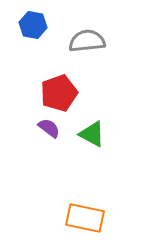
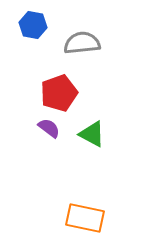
gray semicircle: moved 5 px left, 2 px down
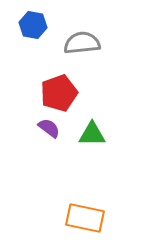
green triangle: rotated 28 degrees counterclockwise
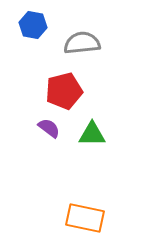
red pentagon: moved 5 px right, 2 px up; rotated 6 degrees clockwise
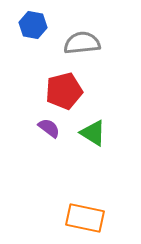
green triangle: moved 1 px right, 1 px up; rotated 32 degrees clockwise
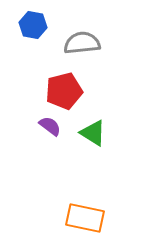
purple semicircle: moved 1 px right, 2 px up
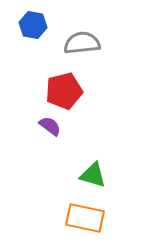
green triangle: moved 42 px down; rotated 16 degrees counterclockwise
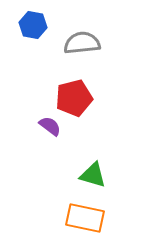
red pentagon: moved 10 px right, 7 px down
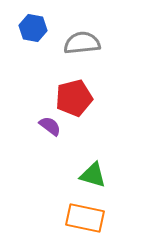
blue hexagon: moved 3 px down
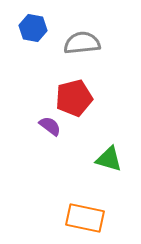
green triangle: moved 16 px right, 16 px up
